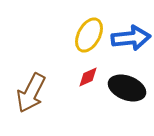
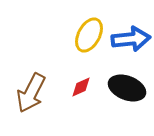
blue arrow: moved 1 px down
red diamond: moved 7 px left, 10 px down
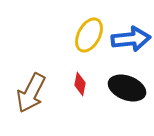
red diamond: moved 1 px left, 3 px up; rotated 55 degrees counterclockwise
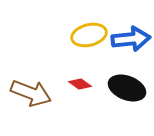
yellow ellipse: rotated 48 degrees clockwise
red diamond: rotated 65 degrees counterclockwise
brown arrow: rotated 96 degrees counterclockwise
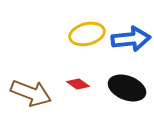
yellow ellipse: moved 2 px left, 1 px up
red diamond: moved 2 px left
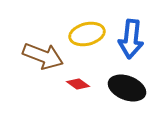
blue arrow: rotated 102 degrees clockwise
brown arrow: moved 12 px right, 37 px up
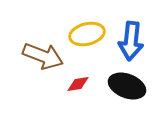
blue arrow: moved 2 px down
red diamond: rotated 45 degrees counterclockwise
black ellipse: moved 2 px up
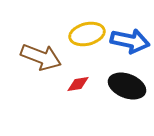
blue arrow: moved 1 px left; rotated 84 degrees counterclockwise
brown arrow: moved 2 px left, 1 px down
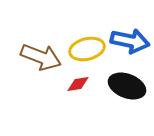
yellow ellipse: moved 15 px down
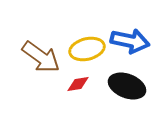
brown arrow: rotated 15 degrees clockwise
